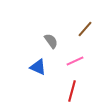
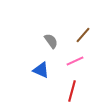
brown line: moved 2 px left, 6 px down
blue triangle: moved 3 px right, 3 px down
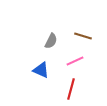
brown line: moved 1 px down; rotated 66 degrees clockwise
gray semicircle: rotated 63 degrees clockwise
red line: moved 1 px left, 2 px up
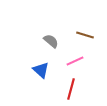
brown line: moved 2 px right, 1 px up
gray semicircle: rotated 77 degrees counterclockwise
blue triangle: rotated 18 degrees clockwise
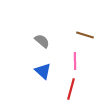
gray semicircle: moved 9 px left
pink line: rotated 66 degrees counterclockwise
blue triangle: moved 2 px right, 1 px down
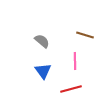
blue triangle: rotated 12 degrees clockwise
red line: rotated 60 degrees clockwise
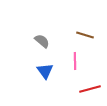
blue triangle: moved 2 px right
red line: moved 19 px right
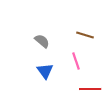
pink line: moved 1 px right; rotated 18 degrees counterclockwise
red line: rotated 15 degrees clockwise
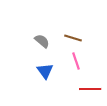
brown line: moved 12 px left, 3 px down
